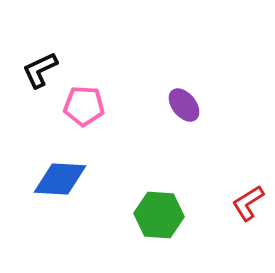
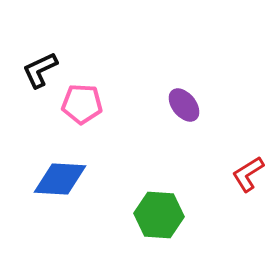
pink pentagon: moved 2 px left, 2 px up
red L-shape: moved 29 px up
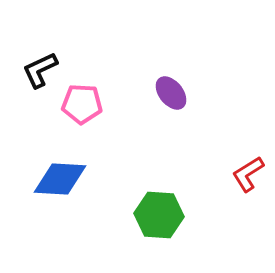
purple ellipse: moved 13 px left, 12 px up
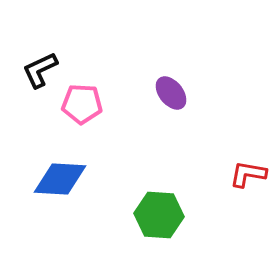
red L-shape: rotated 42 degrees clockwise
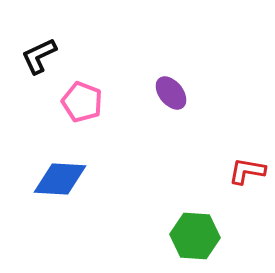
black L-shape: moved 1 px left, 14 px up
pink pentagon: moved 2 px up; rotated 18 degrees clockwise
red L-shape: moved 1 px left, 3 px up
green hexagon: moved 36 px right, 21 px down
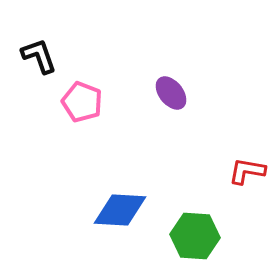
black L-shape: rotated 96 degrees clockwise
blue diamond: moved 60 px right, 31 px down
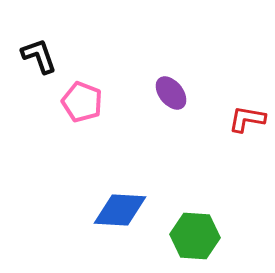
red L-shape: moved 52 px up
